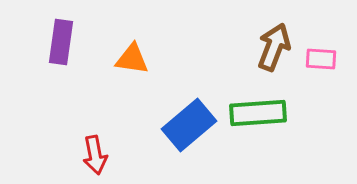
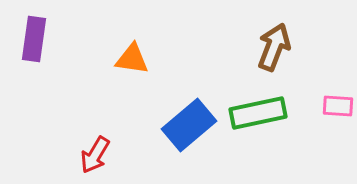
purple rectangle: moved 27 px left, 3 px up
pink rectangle: moved 17 px right, 47 px down
green rectangle: rotated 8 degrees counterclockwise
red arrow: rotated 42 degrees clockwise
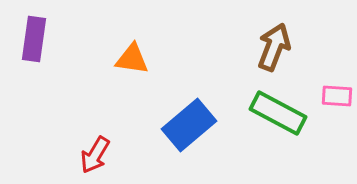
pink rectangle: moved 1 px left, 10 px up
green rectangle: moved 20 px right; rotated 40 degrees clockwise
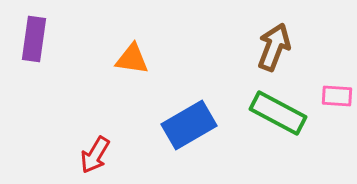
blue rectangle: rotated 10 degrees clockwise
